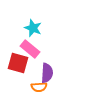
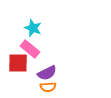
red square: rotated 15 degrees counterclockwise
purple semicircle: rotated 60 degrees clockwise
orange semicircle: moved 9 px right
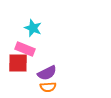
pink rectangle: moved 5 px left; rotated 18 degrees counterclockwise
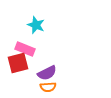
cyan star: moved 3 px right, 3 px up
red square: rotated 15 degrees counterclockwise
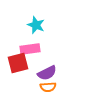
pink rectangle: moved 5 px right; rotated 30 degrees counterclockwise
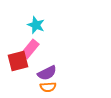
pink rectangle: rotated 42 degrees counterclockwise
red square: moved 2 px up
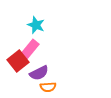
red square: rotated 25 degrees counterclockwise
purple semicircle: moved 8 px left
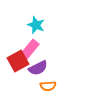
red square: rotated 10 degrees clockwise
purple semicircle: moved 1 px left, 5 px up
orange semicircle: moved 1 px up
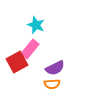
red square: moved 1 px left, 1 px down
purple semicircle: moved 17 px right
orange semicircle: moved 4 px right, 2 px up
